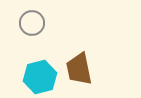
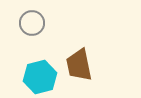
brown trapezoid: moved 4 px up
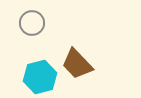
brown trapezoid: moved 2 px left, 1 px up; rotated 32 degrees counterclockwise
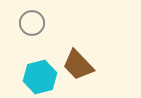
brown trapezoid: moved 1 px right, 1 px down
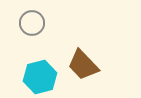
brown trapezoid: moved 5 px right
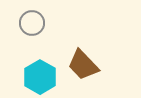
cyan hexagon: rotated 16 degrees counterclockwise
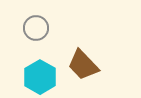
gray circle: moved 4 px right, 5 px down
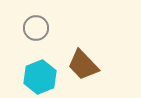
cyan hexagon: rotated 8 degrees clockwise
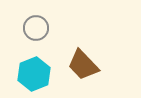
cyan hexagon: moved 6 px left, 3 px up
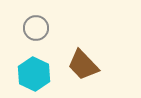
cyan hexagon: rotated 12 degrees counterclockwise
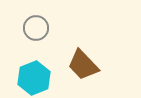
cyan hexagon: moved 4 px down; rotated 12 degrees clockwise
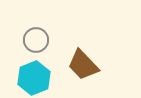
gray circle: moved 12 px down
